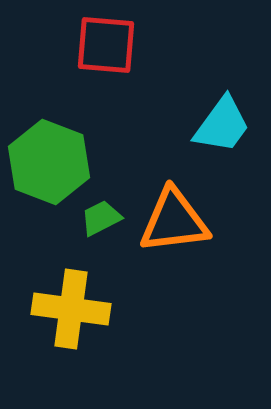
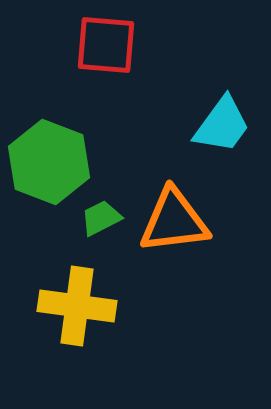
yellow cross: moved 6 px right, 3 px up
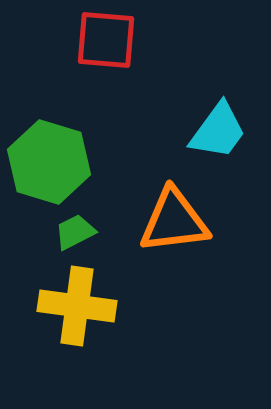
red square: moved 5 px up
cyan trapezoid: moved 4 px left, 6 px down
green hexagon: rotated 4 degrees counterclockwise
green trapezoid: moved 26 px left, 14 px down
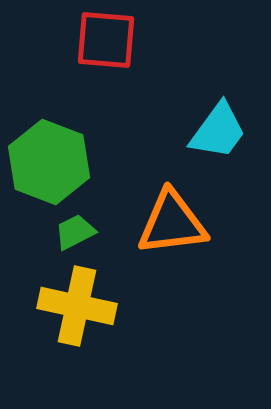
green hexagon: rotated 4 degrees clockwise
orange triangle: moved 2 px left, 2 px down
yellow cross: rotated 4 degrees clockwise
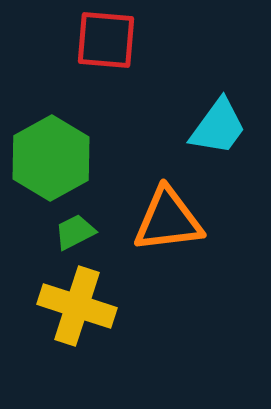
cyan trapezoid: moved 4 px up
green hexagon: moved 2 px right, 4 px up; rotated 10 degrees clockwise
orange triangle: moved 4 px left, 3 px up
yellow cross: rotated 6 degrees clockwise
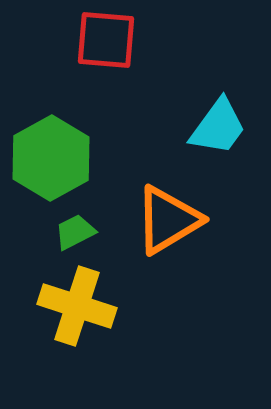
orange triangle: rotated 24 degrees counterclockwise
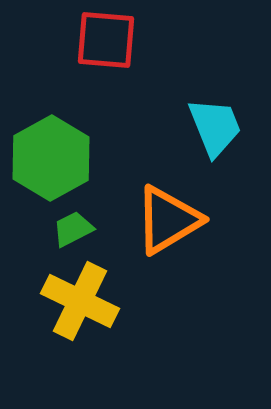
cyan trapezoid: moved 3 px left; rotated 58 degrees counterclockwise
green trapezoid: moved 2 px left, 3 px up
yellow cross: moved 3 px right, 5 px up; rotated 8 degrees clockwise
